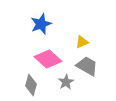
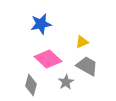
blue star: rotated 10 degrees clockwise
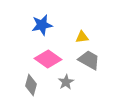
blue star: moved 1 px right, 1 px down
yellow triangle: moved 5 px up; rotated 16 degrees clockwise
pink diamond: rotated 8 degrees counterclockwise
gray trapezoid: moved 2 px right, 6 px up
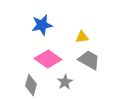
gray star: moved 1 px left
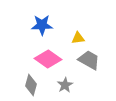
blue star: rotated 10 degrees clockwise
yellow triangle: moved 4 px left, 1 px down
gray star: moved 3 px down
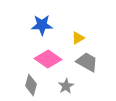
yellow triangle: rotated 24 degrees counterclockwise
gray trapezoid: moved 2 px left, 2 px down
gray star: moved 1 px right, 1 px down
